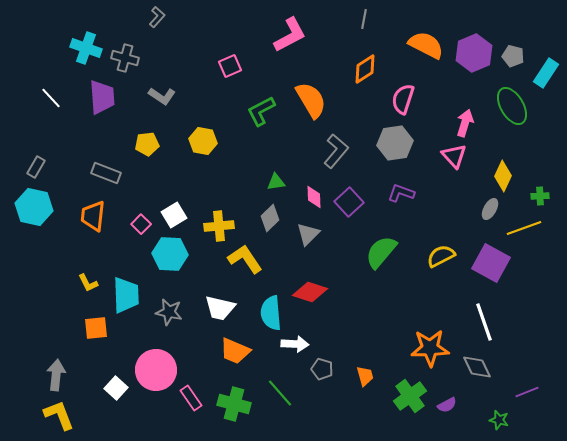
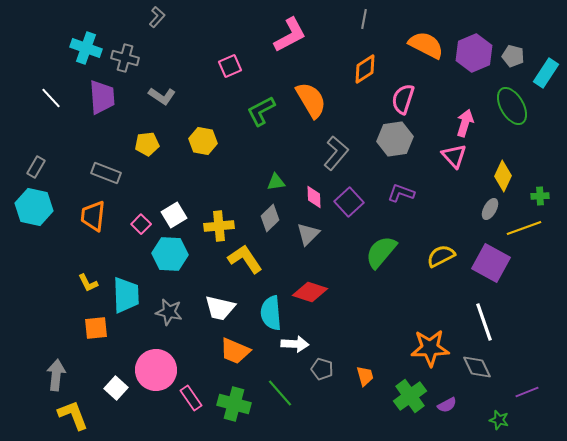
gray hexagon at (395, 143): moved 4 px up
gray L-shape at (336, 151): moved 2 px down
yellow L-shape at (59, 415): moved 14 px right
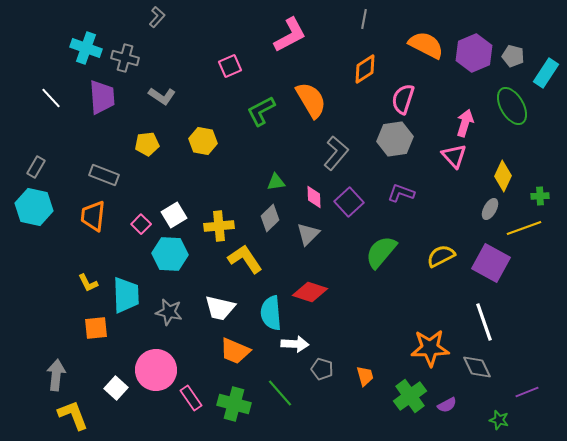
gray rectangle at (106, 173): moved 2 px left, 2 px down
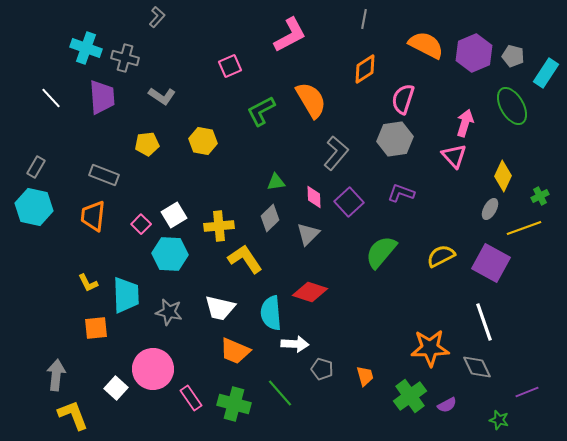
green cross at (540, 196): rotated 24 degrees counterclockwise
pink circle at (156, 370): moved 3 px left, 1 px up
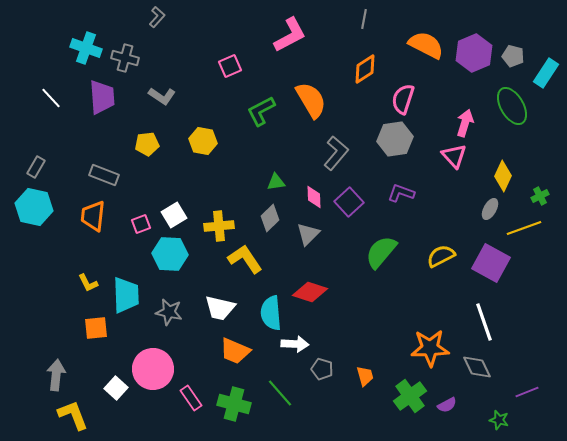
pink square at (141, 224): rotated 24 degrees clockwise
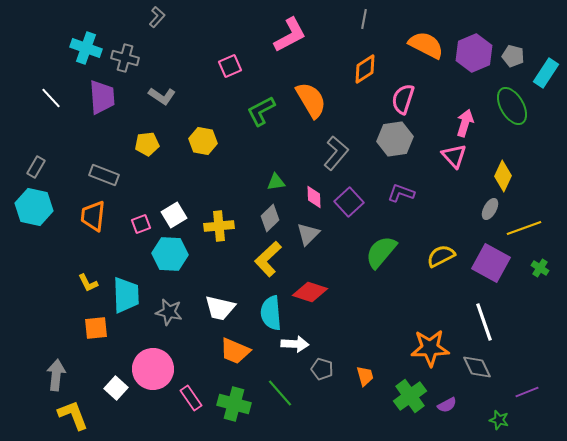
green cross at (540, 196): moved 72 px down; rotated 30 degrees counterclockwise
yellow L-shape at (245, 259): moved 23 px right; rotated 99 degrees counterclockwise
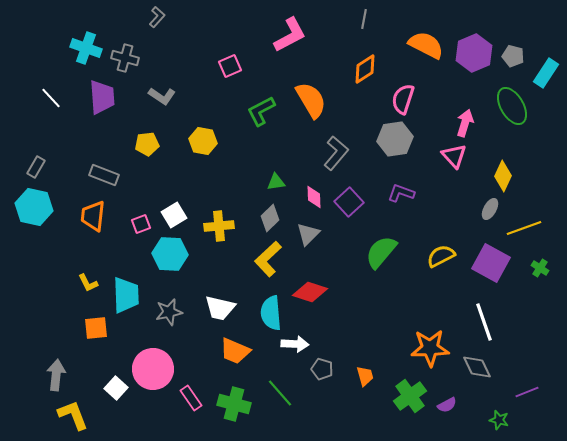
gray star at (169, 312): rotated 24 degrees counterclockwise
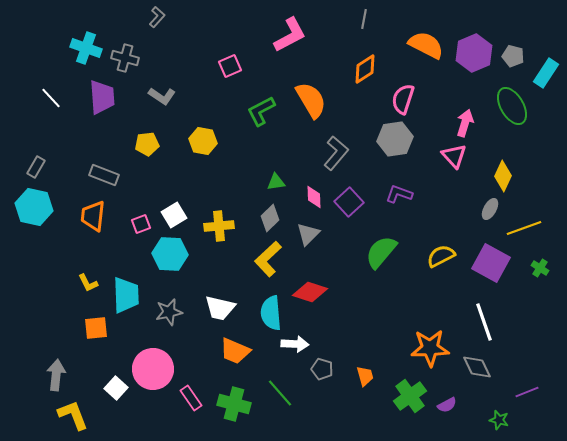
purple L-shape at (401, 193): moved 2 px left, 1 px down
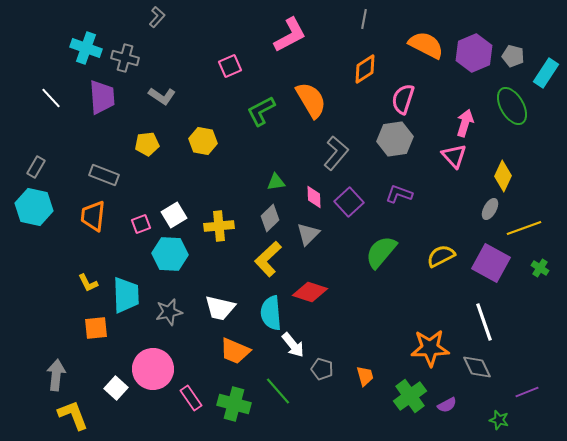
white arrow at (295, 344): moved 2 px left, 1 px down; rotated 48 degrees clockwise
green line at (280, 393): moved 2 px left, 2 px up
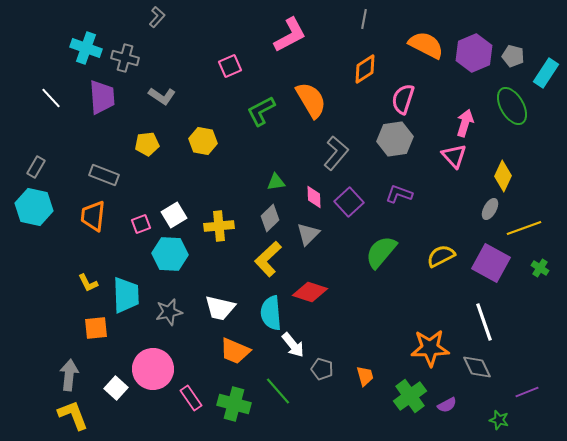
gray arrow at (56, 375): moved 13 px right
